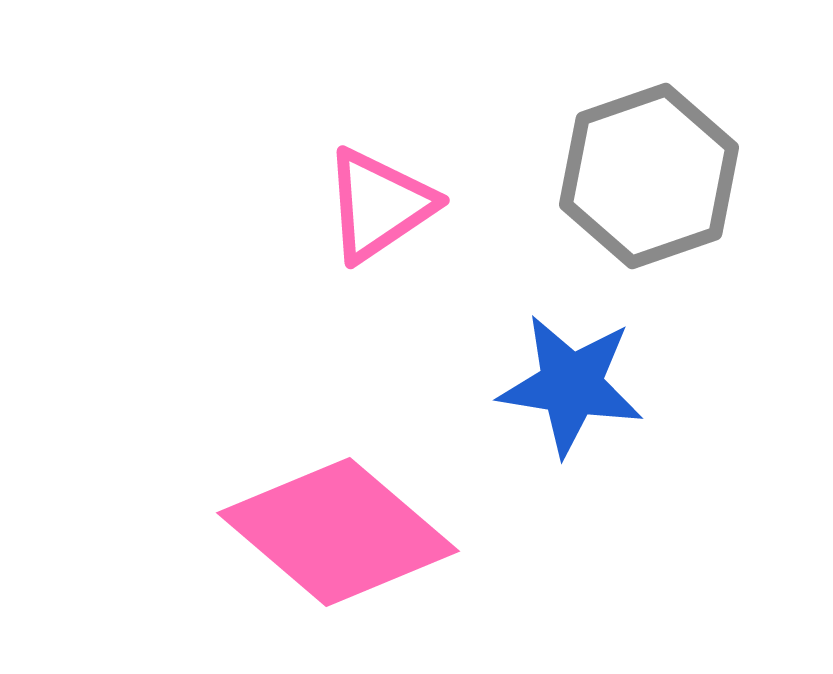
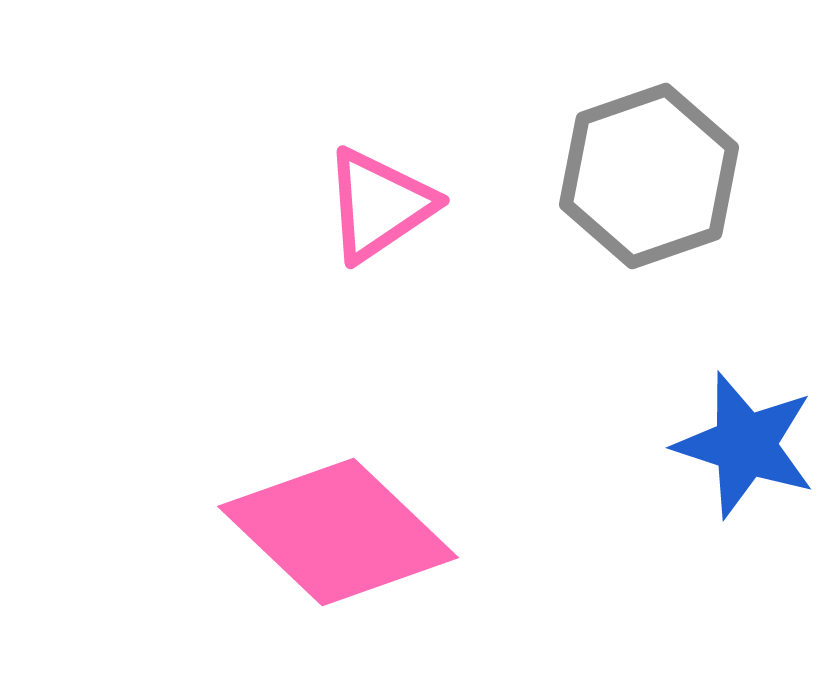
blue star: moved 174 px right, 60 px down; rotated 9 degrees clockwise
pink diamond: rotated 3 degrees clockwise
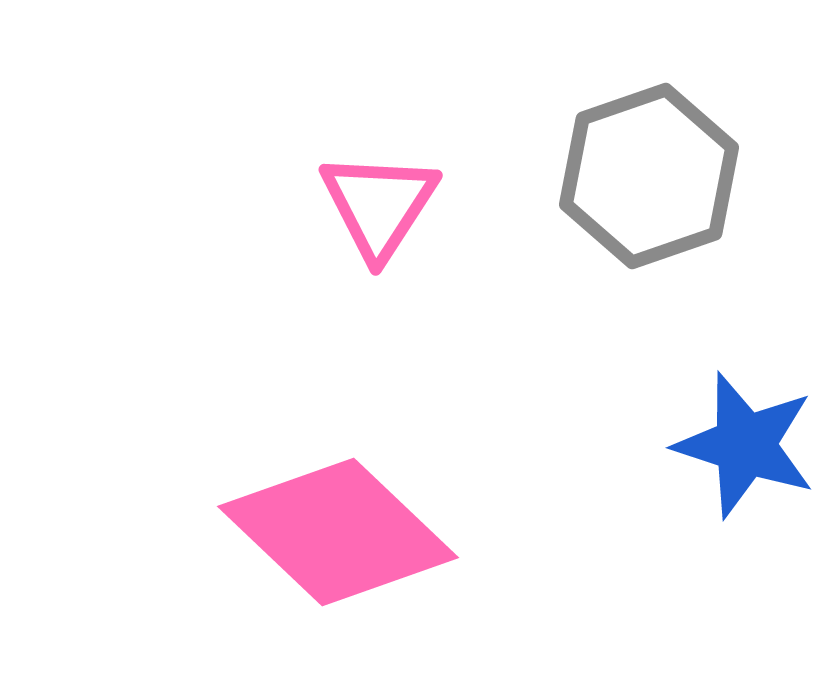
pink triangle: rotated 23 degrees counterclockwise
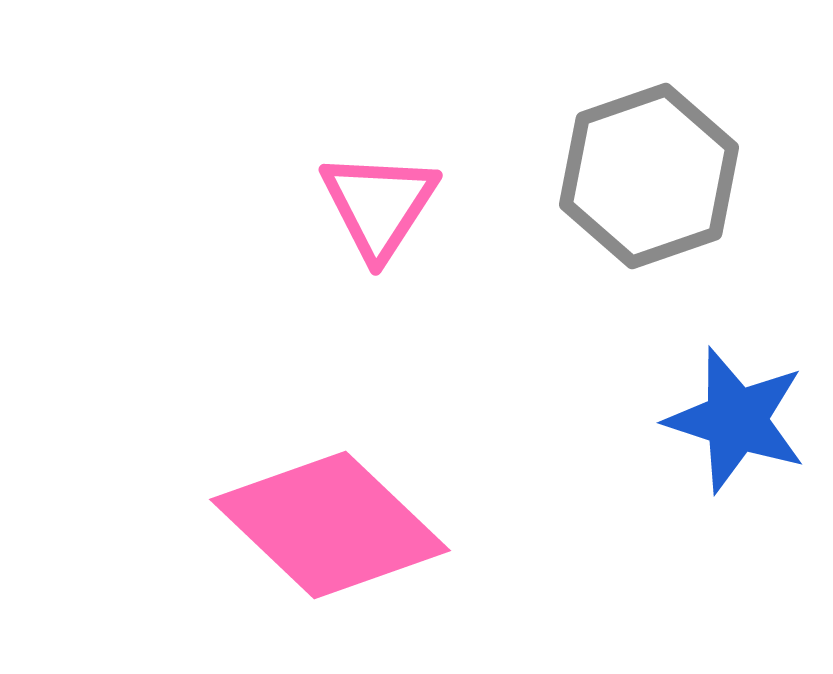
blue star: moved 9 px left, 25 px up
pink diamond: moved 8 px left, 7 px up
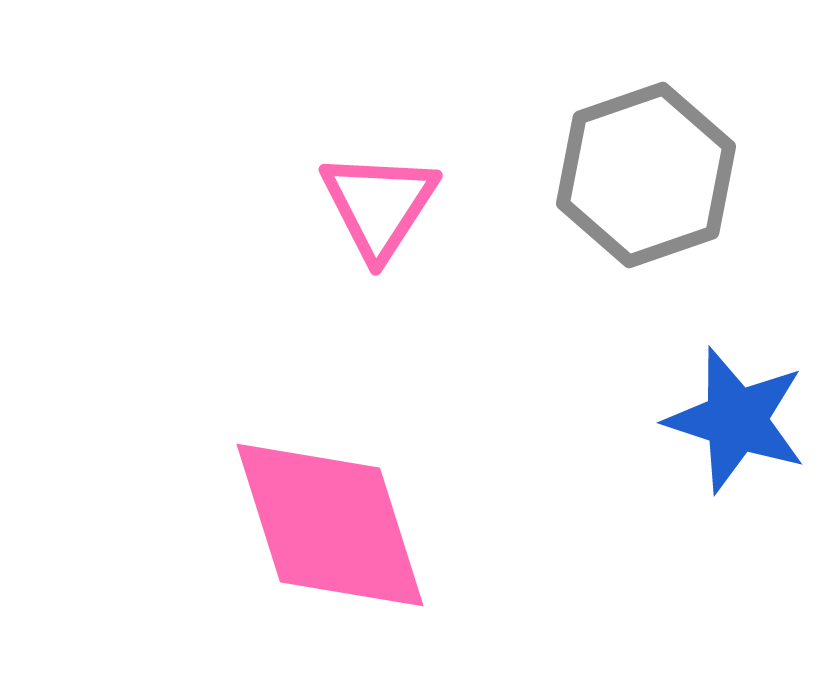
gray hexagon: moved 3 px left, 1 px up
pink diamond: rotated 29 degrees clockwise
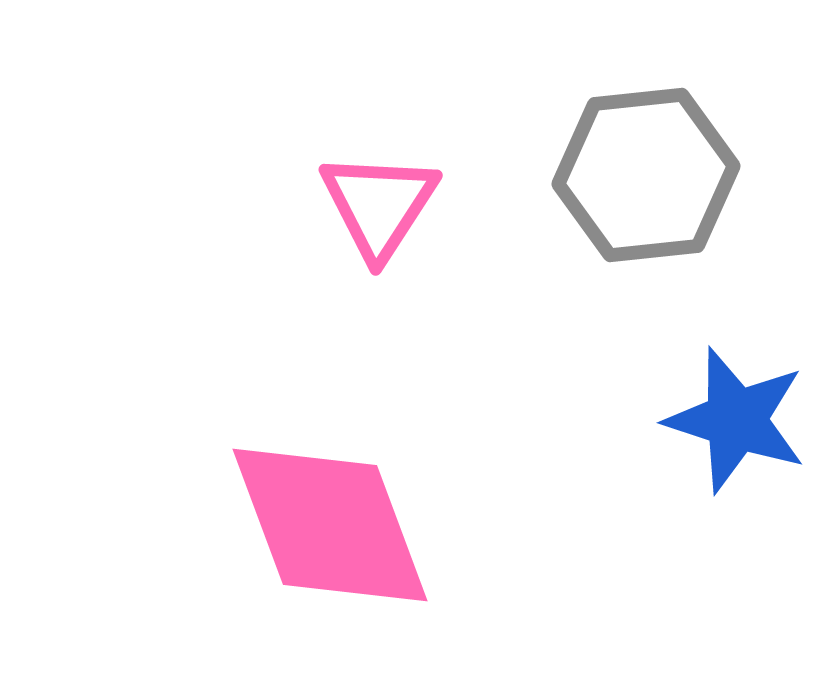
gray hexagon: rotated 13 degrees clockwise
pink diamond: rotated 3 degrees counterclockwise
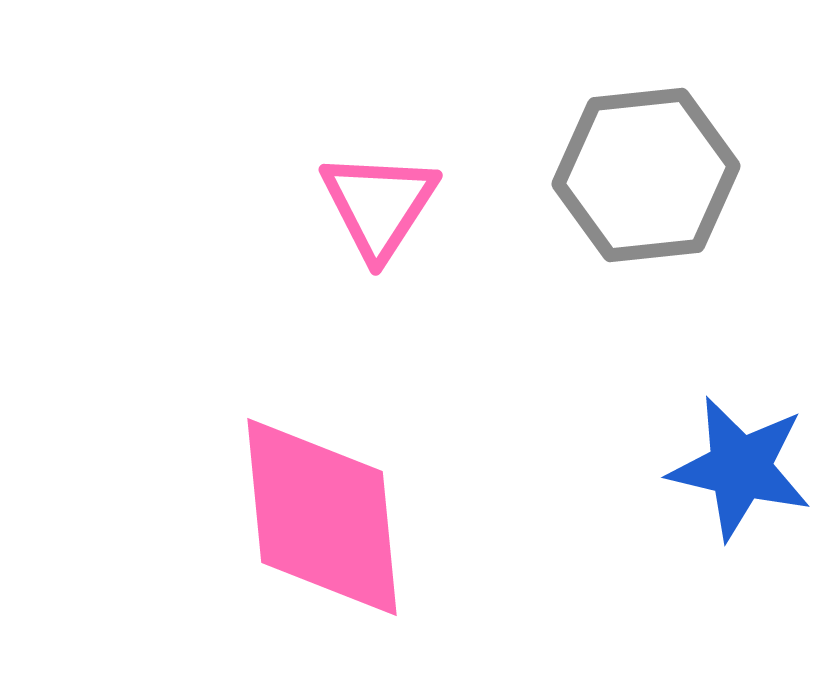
blue star: moved 4 px right, 48 px down; rotated 5 degrees counterclockwise
pink diamond: moved 8 px left, 8 px up; rotated 15 degrees clockwise
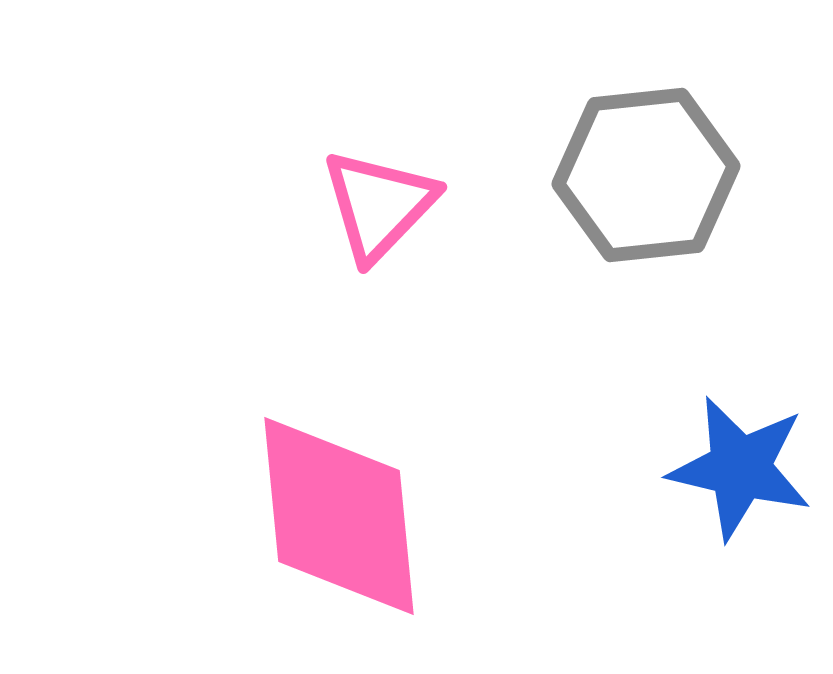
pink triangle: rotated 11 degrees clockwise
pink diamond: moved 17 px right, 1 px up
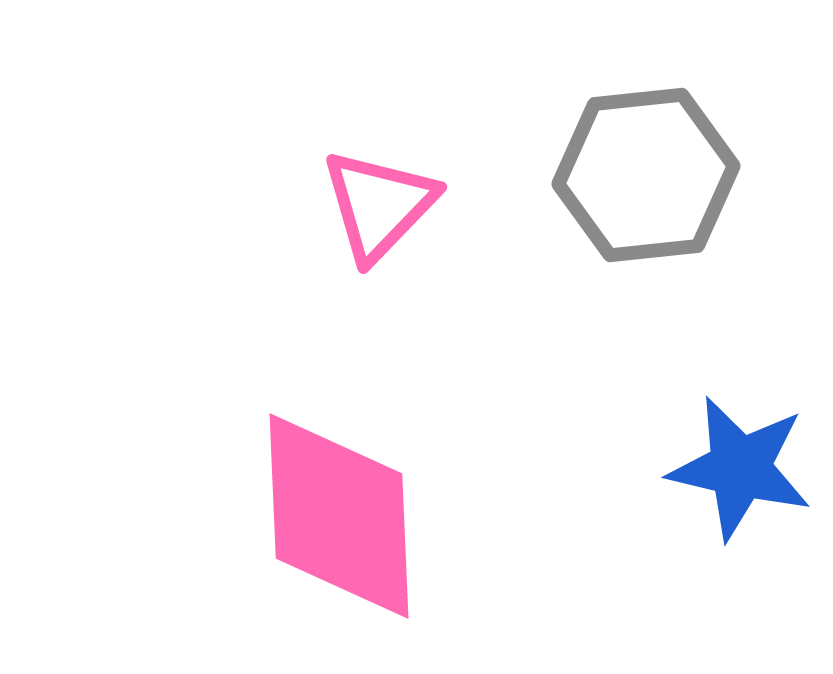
pink diamond: rotated 3 degrees clockwise
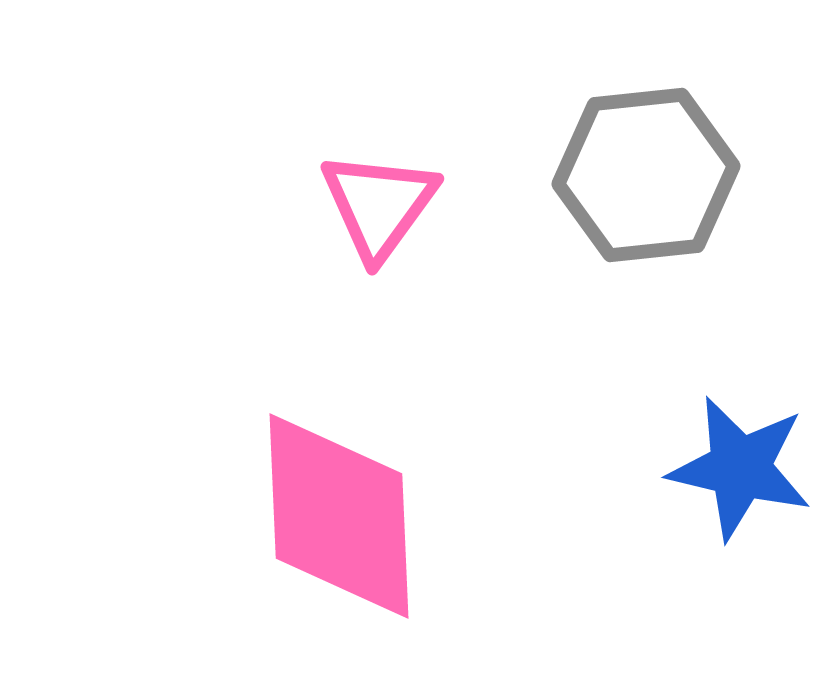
pink triangle: rotated 8 degrees counterclockwise
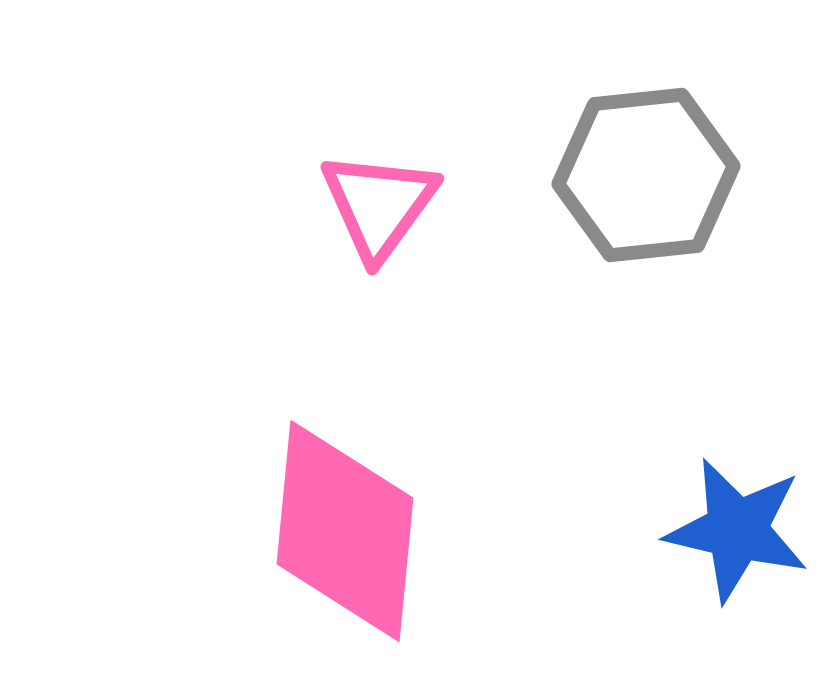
blue star: moved 3 px left, 62 px down
pink diamond: moved 6 px right, 15 px down; rotated 8 degrees clockwise
